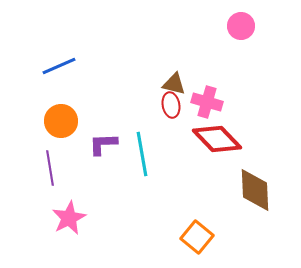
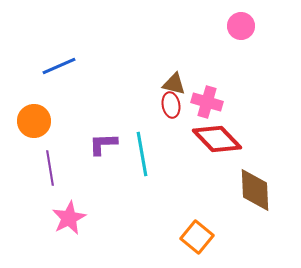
orange circle: moved 27 px left
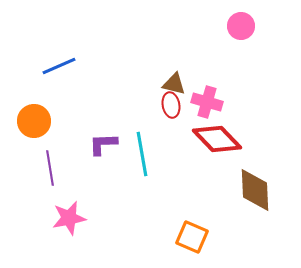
pink star: rotated 16 degrees clockwise
orange square: moved 5 px left; rotated 16 degrees counterclockwise
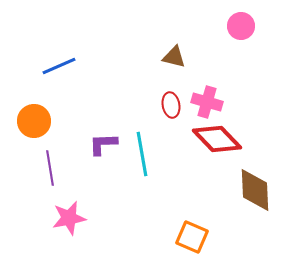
brown triangle: moved 27 px up
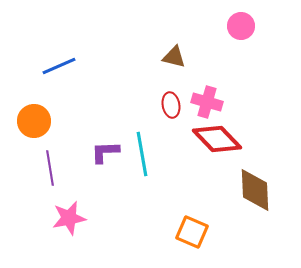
purple L-shape: moved 2 px right, 8 px down
orange square: moved 5 px up
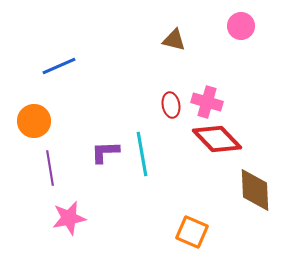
brown triangle: moved 17 px up
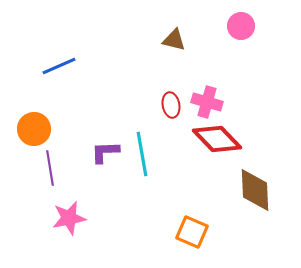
orange circle: moved 8 px down
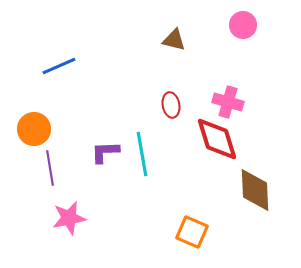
pink circle: moved 2 px right, 1 px up
pink cross: moved 21 px right
red diamond: rotated 27 degrees clockwise
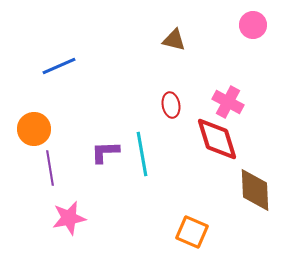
pink circle: moved 10 px right
pink cross: rotated 12 degrees clockwise
